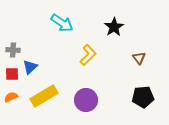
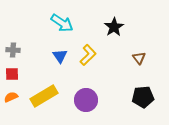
blue triangle: moved 30 px right, 11 px up; rotated 21 degrees counterclockwise
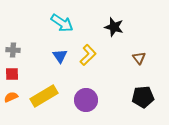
black star: rotated 24 degrees counterclockwise
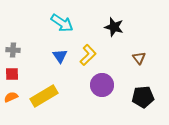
purple circle: moved 16 px right, 15 px up
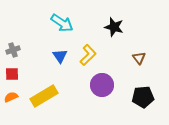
gray cross: rotated 24 degrees counterclockwise
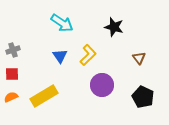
black pentagon: rotated 30 degrees clockwise
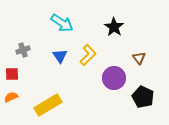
black star: rotated 18 degrees clockwise
gray cross: moved 10 px right
purple circle: moved 12 px right, 7 px up
yellow rectangle: moved 4 px right, 9 px down
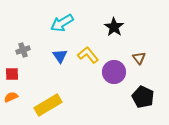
cyan arrow: rotated 115 degrees clockwise
yellow L-shape: rotated 85 degrees counterclockwise
purple circle: moved 6 px up
